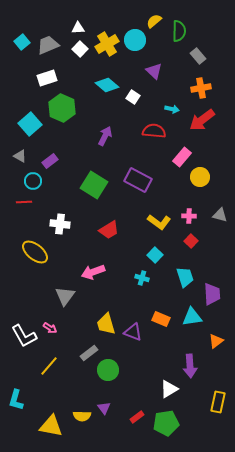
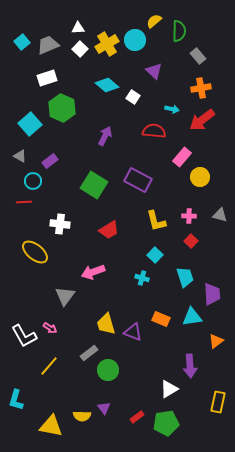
yellow L-shape at (159, 222): moved 3 px left, 1 px up; rotated 40 degrees clockwise
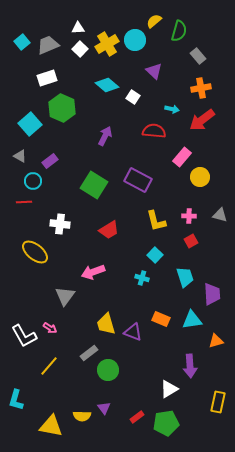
green semicircle at (179, 31): rotated 15 degrees clockwise
red square at (191, 241): rotated 16 degrees clockwise
cyan triangle at (192, 317): moved 3 px down
orange triangle at (216, 341): rotated 21 degrees clockwise
